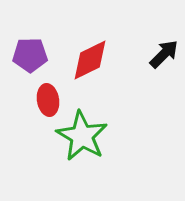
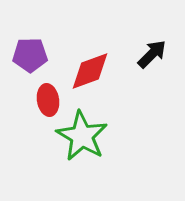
black arrow: moved 12 px left
red diamond: moved 11 px down; rotated 6 degrees clockwise
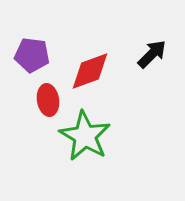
purple pentagon: moved 2 px right; rotated 8 degrees clockwise
green star: moved 3 px right
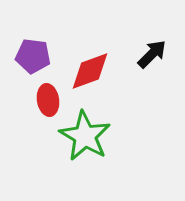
purple pentagon: moved 1 px right, 1 px down
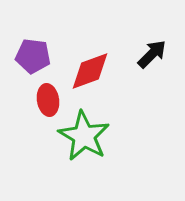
green star: moved 1 px left
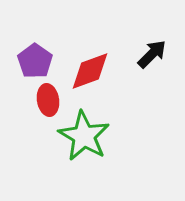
purple pentagon: moved 2 px right, 5 px down; rotated 28 degrees clockwise
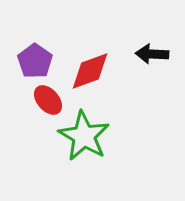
black arrow: rotated 132 degrees counterclockwise
red ellipse: rotated 32 degrees counterclockwise
